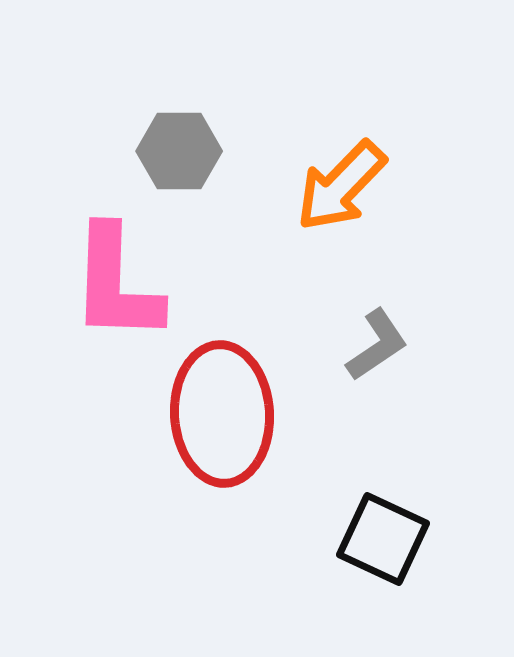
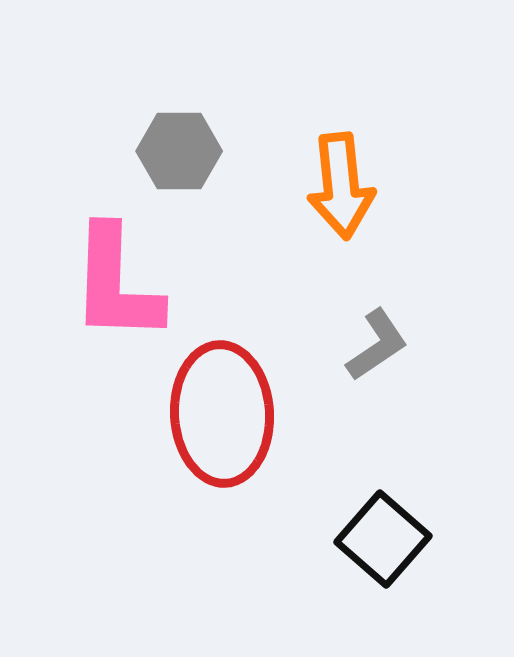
orange arrow: rotated 50 degrees counterclockwise
black square: rotated 16 degrees clockwise
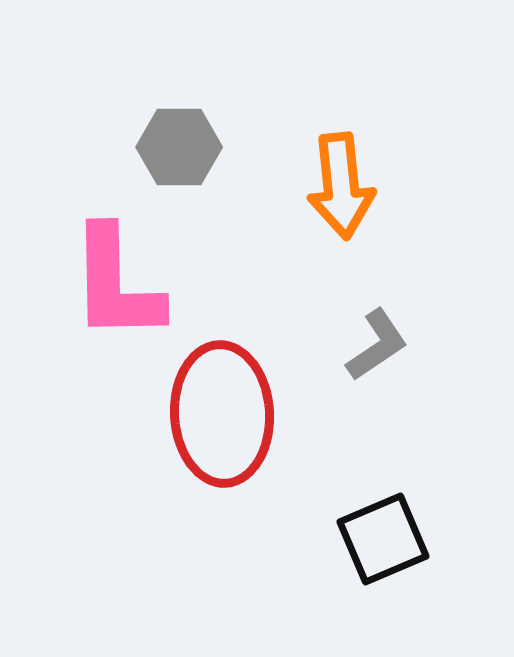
gray hexagon: moved 4 px up
pink L-shape: rotated 3 degrees counterclockwise
black square: rotated 26 degrees clockwise
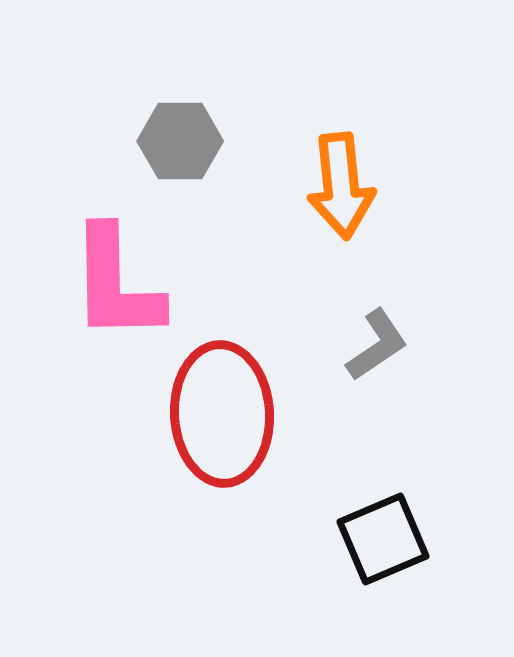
gray hexagon: moved 1 px right, 6 px up
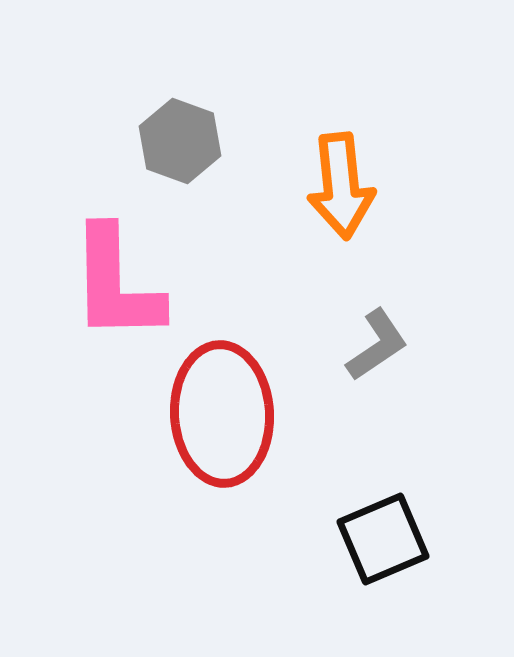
gray hexagon: rotated 20 degrees clockwise
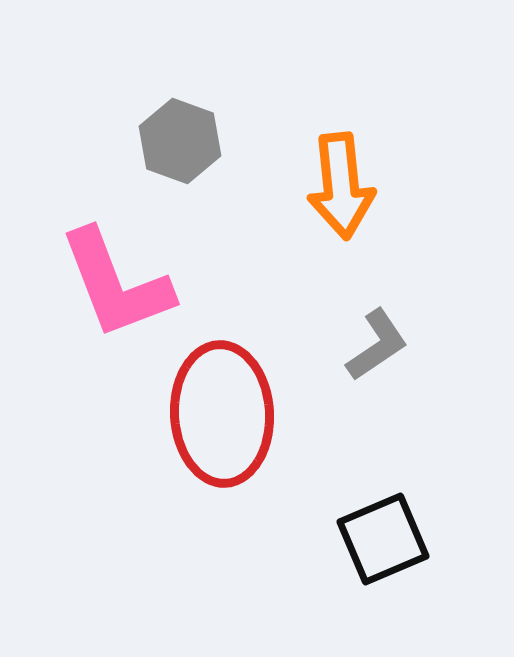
pink L-shape: rotated 20 degrees counterclockwise
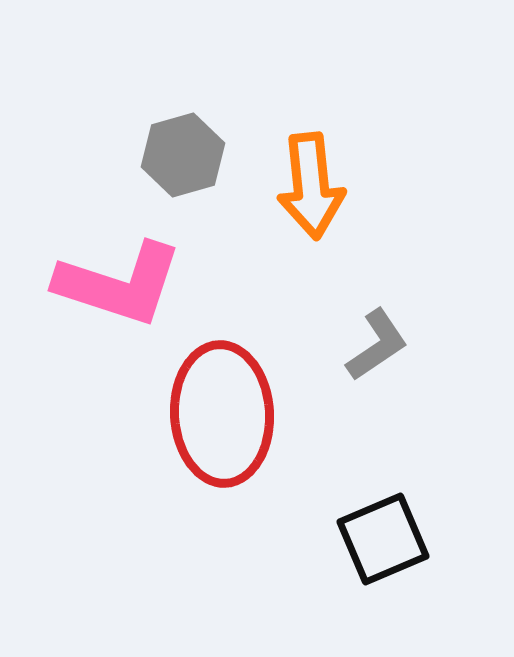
gray hexagon: moved 3 px right, 14 px down; rotated 24 degrees clockwise
orange arrow: moved 30 px left
pink L-shape: moved 3 px right; rotated 51 degrees counterclockwise
